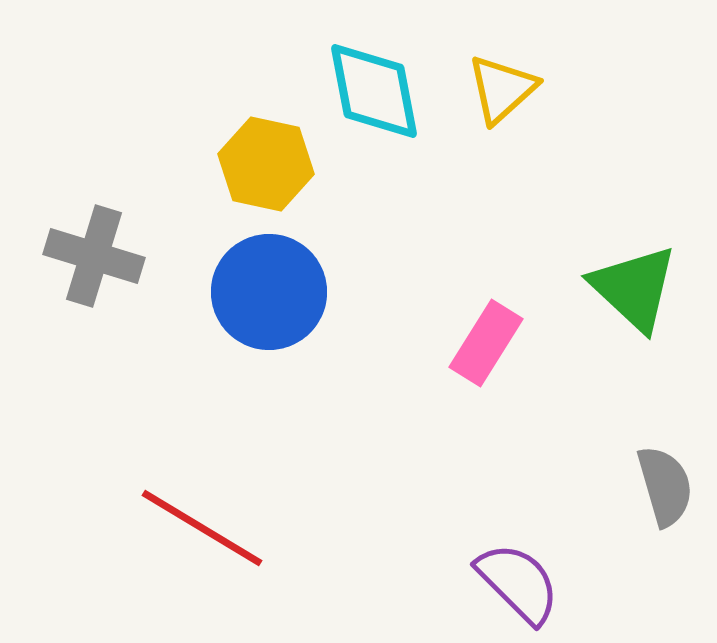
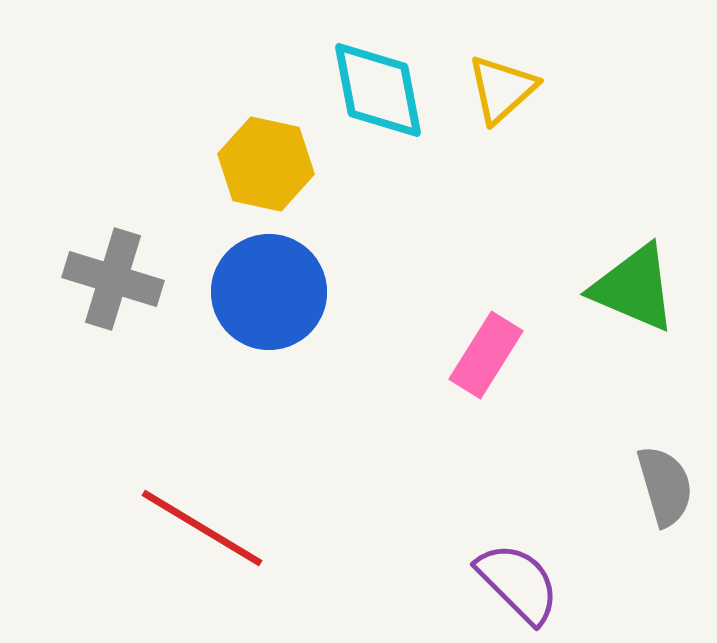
cyan diamond: moved 4 px right, 1 px up
gray cross: moved 19 px right, 23 px down
green triangle: rotated 20 degrees counterclockwise
pink rectangle: moved 12 px down
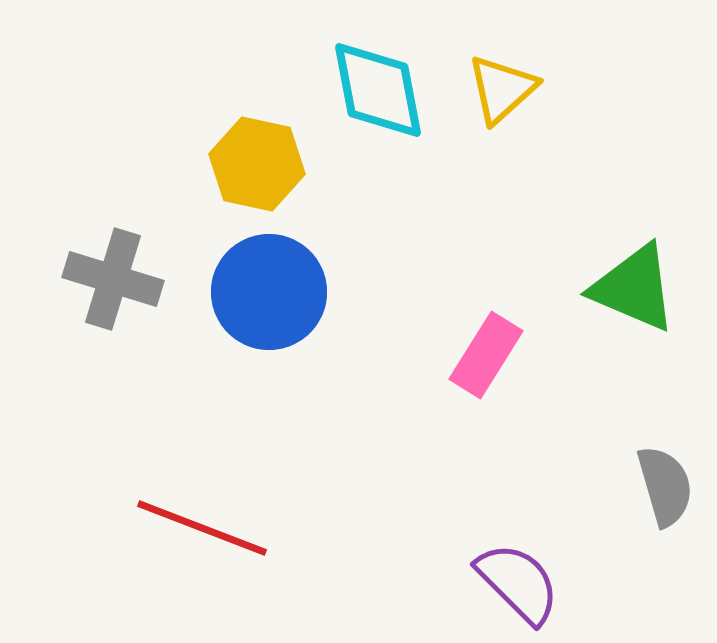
yellow hexagon: moved 9 px left
red line: rotated 10 degrees counterclockwise
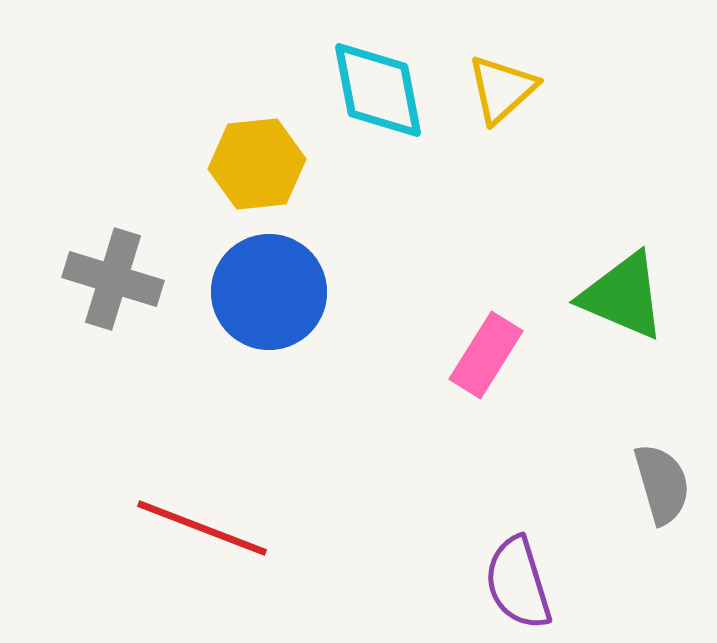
yellow hexagon: rotated 18 degrees counterclockwise
green triangle: moved 11 px left, 8 px down
gray semicircle: moved 3 px left, 2 px up
purple semicircle: rotated 152 degrees counterclockwise
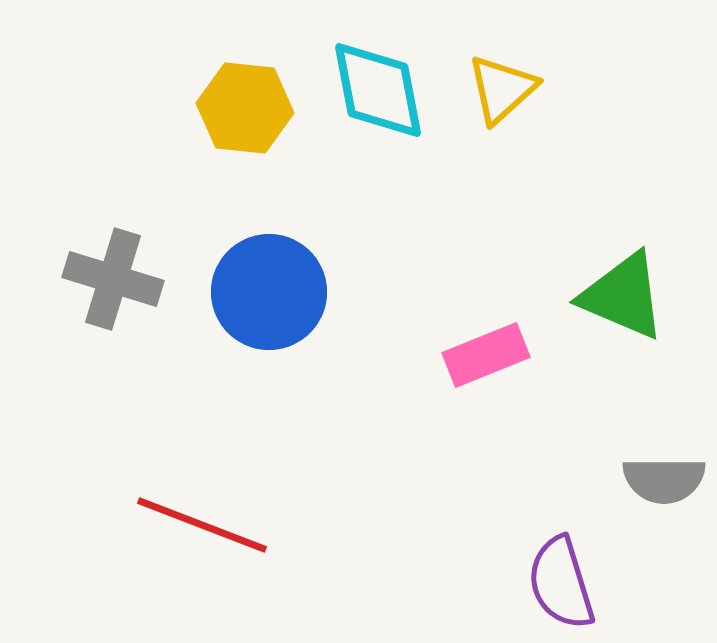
yellow hexagon: moved 12 px left, 56 px up; rotated 12 degrees clockwise
pink rectangle: rotated 36 degrees clockwise
gray semicircle: moved 2 px right, 4 px up; rotated 106 degrees clockwise
red line: moved 3 px up
purple semicircle: moved 43 px right
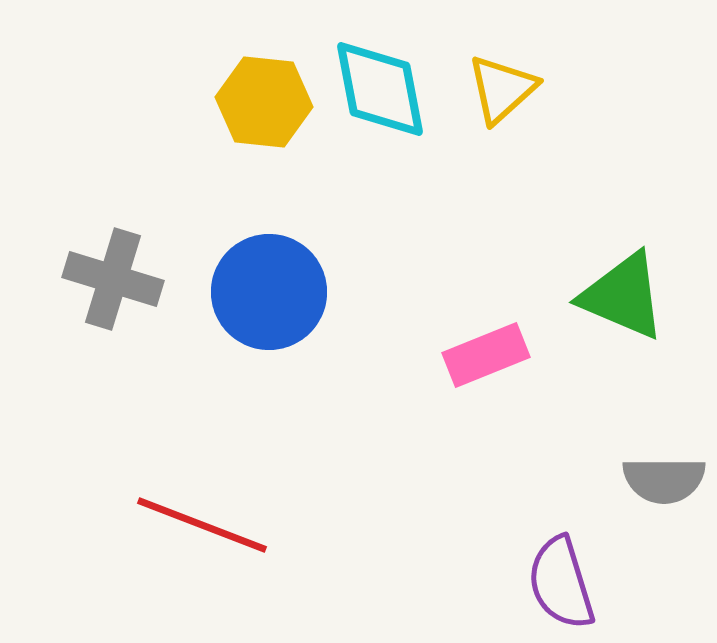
cyan diamond: moved 2 px right, 1 px up
yellow hexagon: moved 19 px right, 6 px up
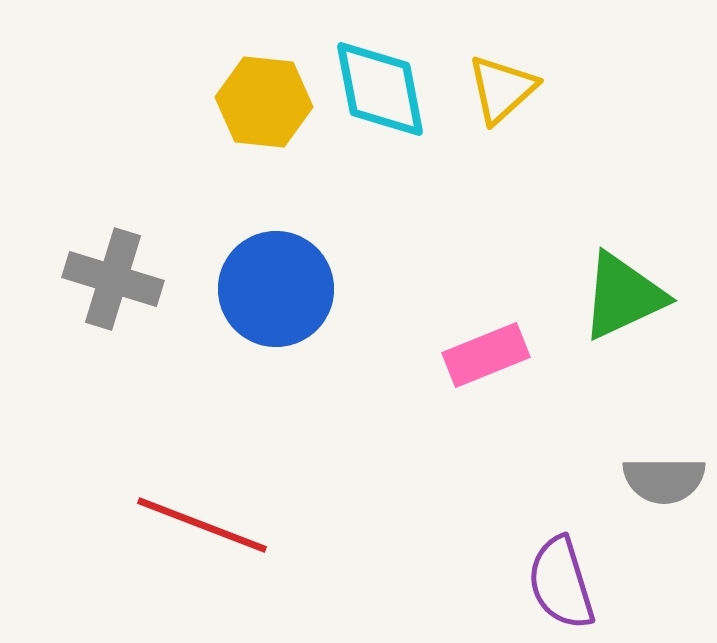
blue circle: moved 7 px right, 3 px up
green triangle: rotated 48 degrees counterclockwise
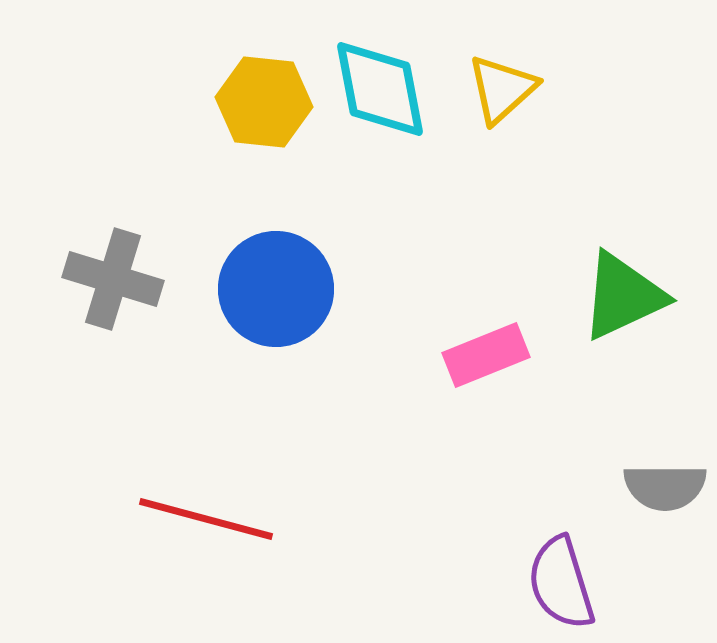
gray semicircle: moved 1 px right, 7 px down
red line: moved 4 px right, 6 px up; rotated 6 degrees counterclockwise
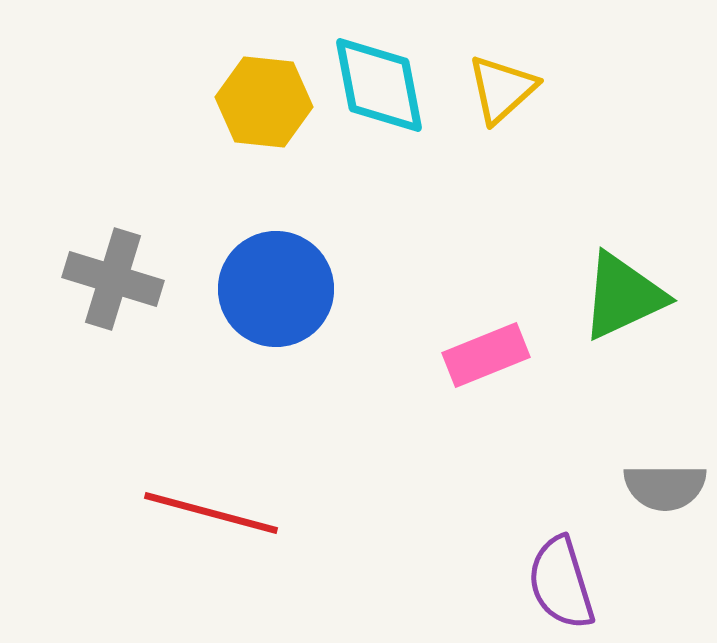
cyan diamond: moved 1 px left, 4 px up
red line: moved 5 px right, 6 px up
